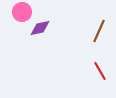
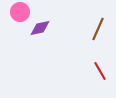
pink circle: moved 2 px left
brown line: moved 1 px left, 2 px up
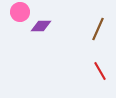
purple diamond: moved 1 px right, 2 px up; rotated 10 degrees clockwise
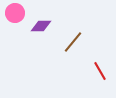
pink circle: moved 5 px left, 1 px down
brown line: moved 25 px left, 13 px down; rotated 15 degrees clockwise
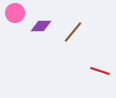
brown line: moved 10 px up
red line: rotated 42 degrees counterclockwise
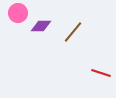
pink circle: moved 3 px right
red line: moved 1 px right, 2 px down
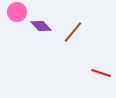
pink circle: moved 1 px left, 1 px up
purple diamond: rotated 50 degrees clockwise
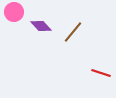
pink circle: moved 3 px left
